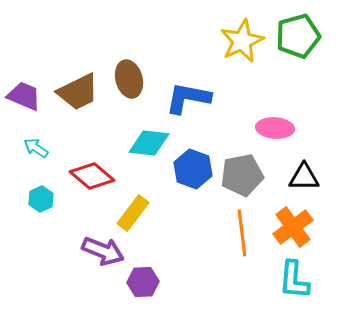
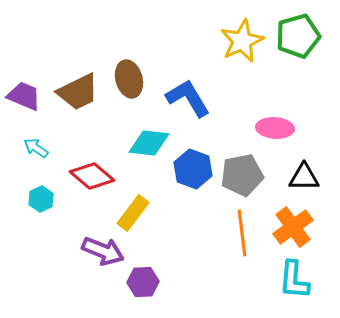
blue L-shape: rotated 48 degrees clockwise
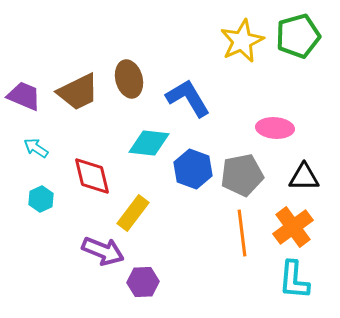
red diamond: rotated 36 degrees clockwise
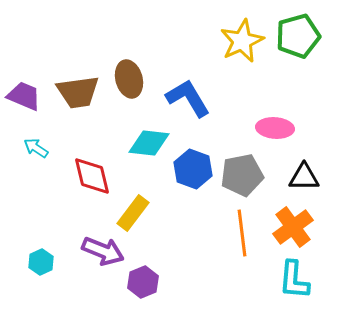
brown trapezoid: rotated 18 degrees clockwise
cyan hexagon: moved 63 px down
purple hexagon: rotated 20 degrees counterclockwise
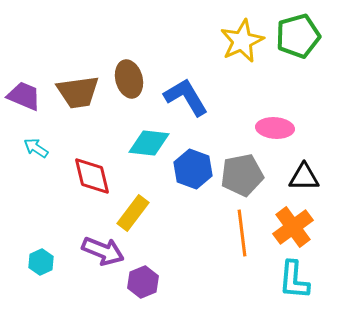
blue L-shape: moved 2 px left, 1 px up
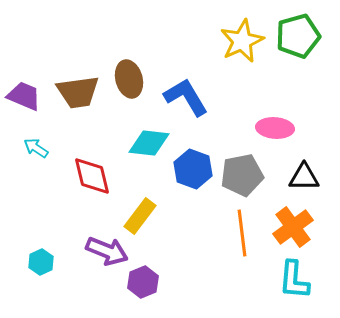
yellow rectangle: moved 7 px right, 3 px down
purple arrow: moved 4 px right
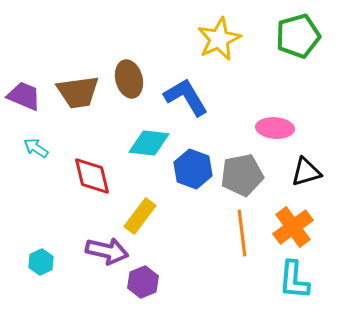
yellow star: moved 23 px left, 2 px up
black triangle: moved 2 px right, 5 px up; rotated 16 degrees counterclockwise
purple arrow: rotated 9 degrees counterclockwise
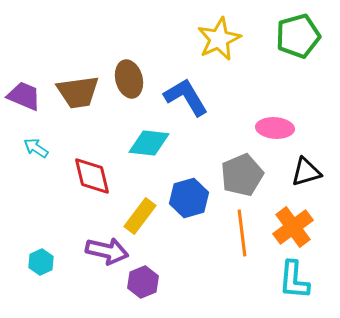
blue hexagon: moved 4 px left, 29 px down; rotated 24 degrees clockwise
gray pentagon: rotated 12 degrees counterclockwise
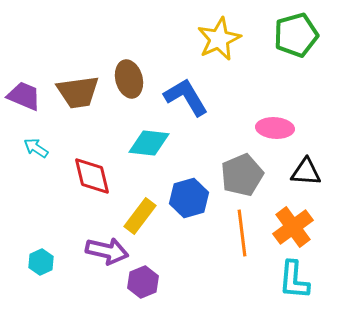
green pentagon: moved 2 px left, 1 px up
black triangle: rotated 20 degrees clockwise
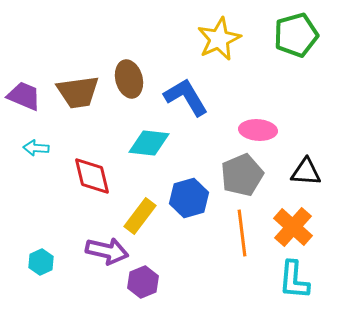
pink ellipse: moved 17 px left, 2 px down
cyan arrow: rotated 30 degrees counterclockwise
orange cross: rotated 12 degrees counterclockwise
